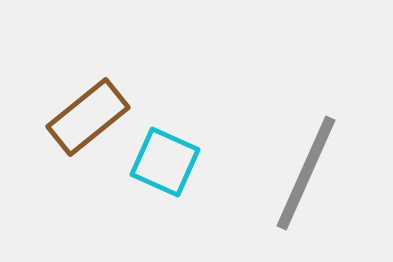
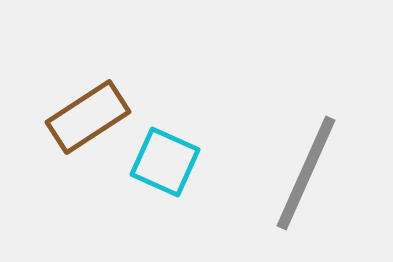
brown rectangle: rotated 6 degrees clockwise
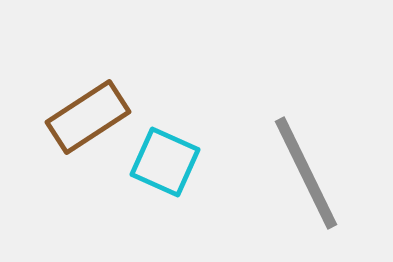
gray line: rotated 50 degrees counterclockwise
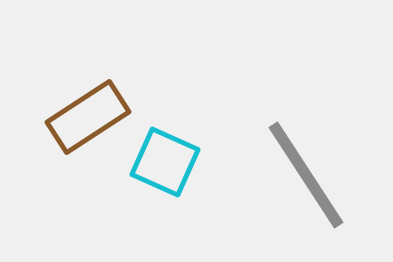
gray line: moved 2 px down; rotated 7 degrees counterclockwise
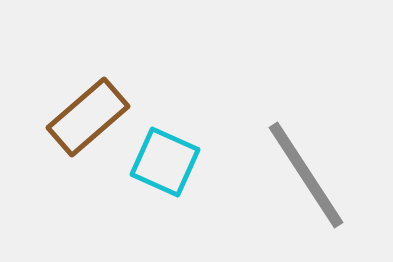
brown rectangle: rotated 8 degrees counterclockwise
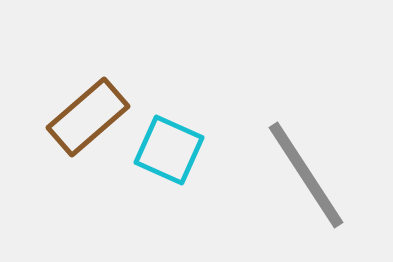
cyan square: moved 4 px right, 12 px up
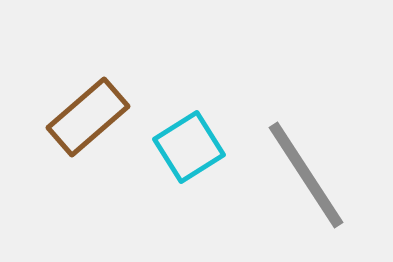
cyan square: moved 20 px right, 3 px up; rotated 34 degrees clockwise
